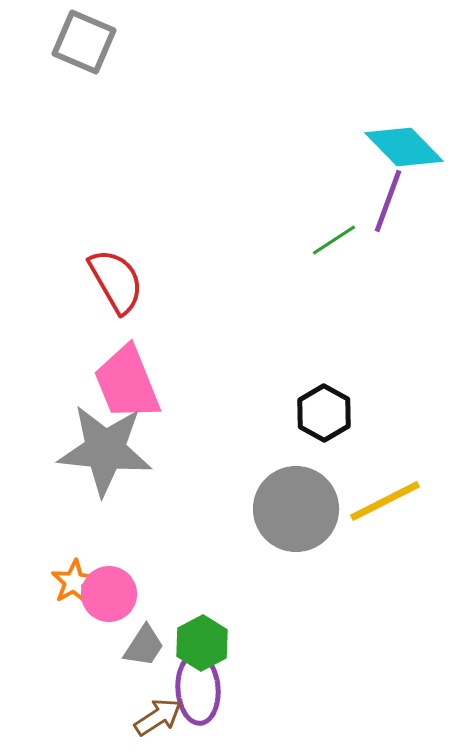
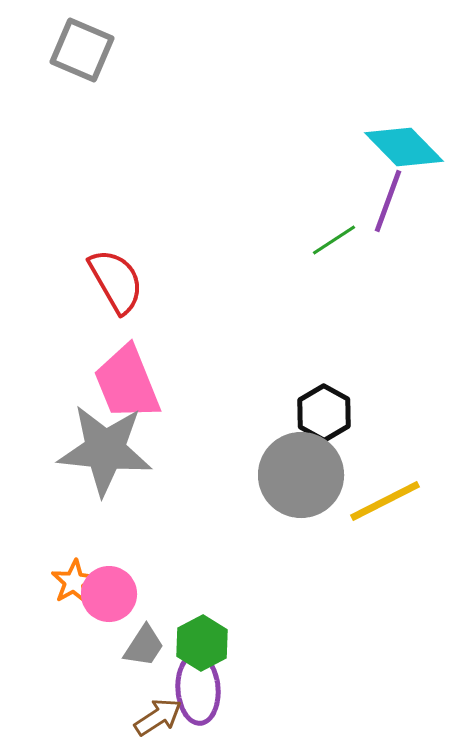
gray square: moved 2 px left, 8 px down
gray circle: moved 5 px right, 34 px up
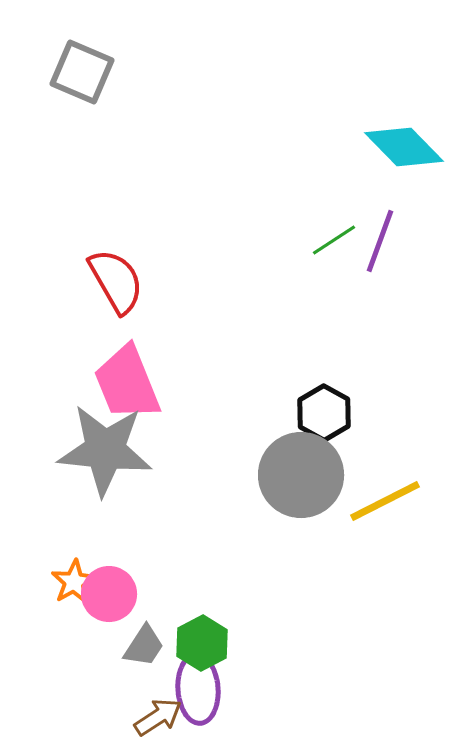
gray square: moved 22 px down
purple line: moved 8 px left, 40 px down
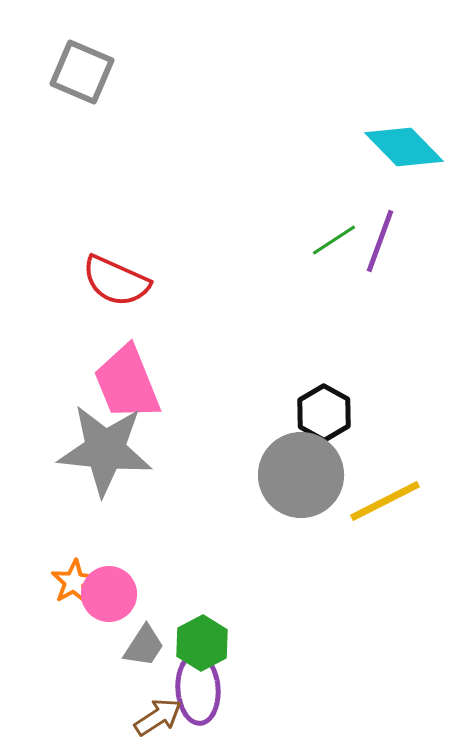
red semicircle: rotated 144 degrees clockwise
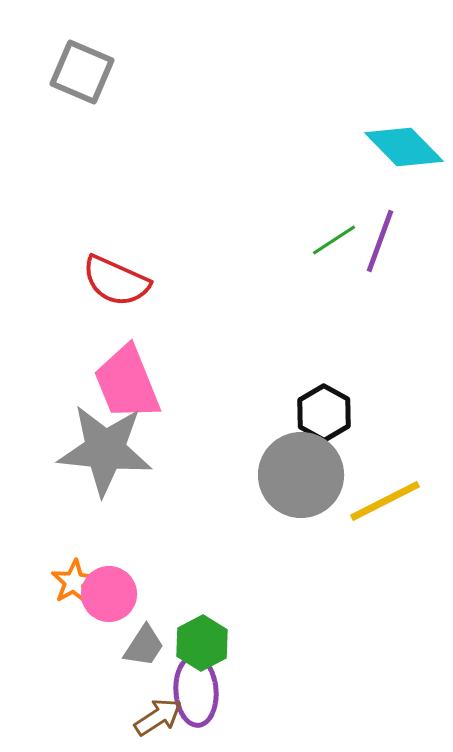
purple ellipse: moved 2 px left, 2 px down
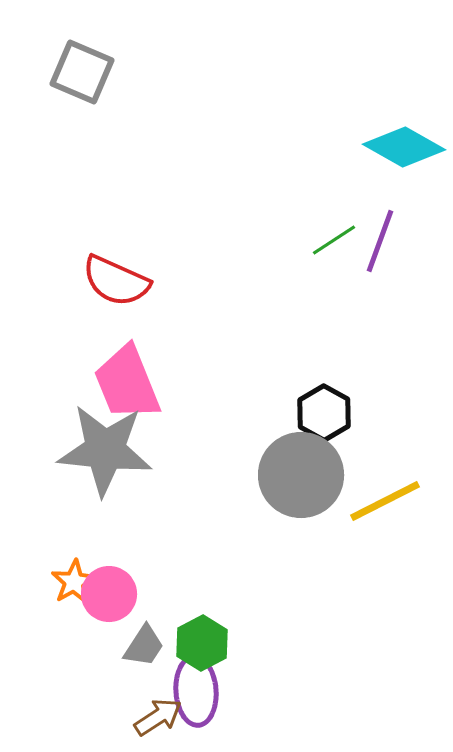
cyan diamond: rotated 16 degrees counterclockwise
